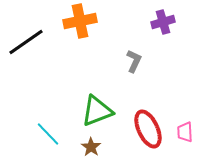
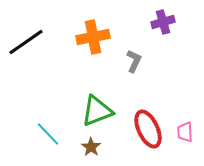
orange cross: moved 13 px right, 16 px down
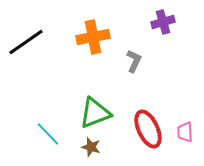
green triangle: moved 2 px left, 2 px down
brown star: rotated 18 degrees counterclockwise
